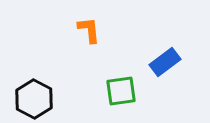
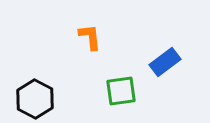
orange L-shape: moved 1 px right, 7 px down
black hexagon: moved 1 px right
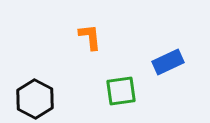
blue rectangle: moved 3 px right; rotated 12 degrees clockwise
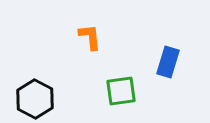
blue rectangle: rotated 48 degrees counterclockwise
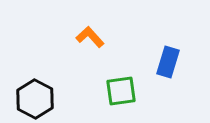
orange L-shape: rotated 36 degrees counterclockwise
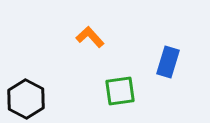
green square: moved 1 px left
black hexagon: moved 9 px left
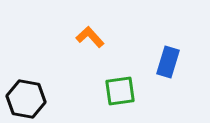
black hexagon: rotated 18 degrees counterclockwise
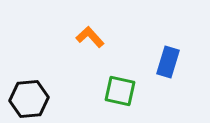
green square: rotated 20 degrees clockwise
black hexagon: moved 3 px right; rotated 15 degrees counterclockwise
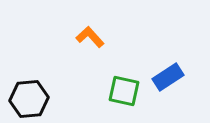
blue rectangle: moved 15 px down; rotated 40 degrees clockwise
green square: moved 4 px right
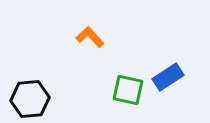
green square: moved 4 px right, 1 px up
black hexagon: moved 1 px right
